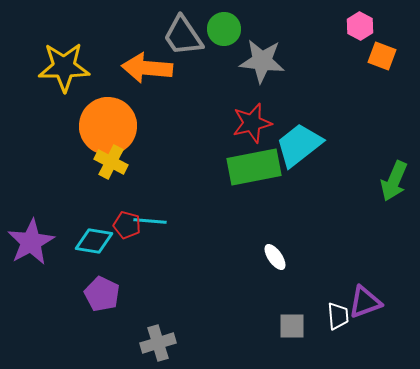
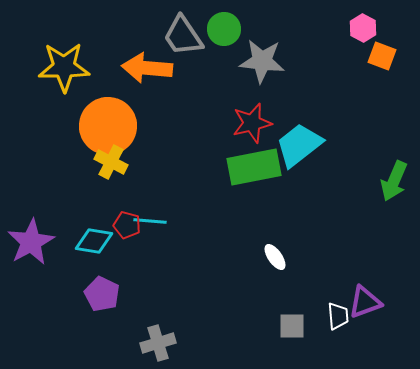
pink hexagon: moved 3 px right, 2 px down
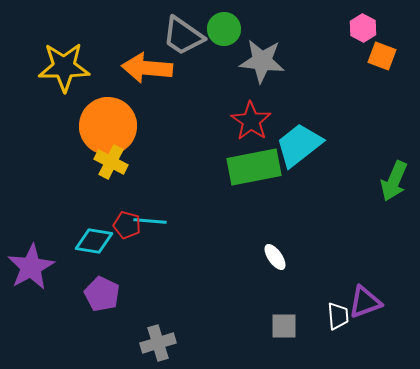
gray trapezoid: rotated 21 degrees counterclockwise
red star: moved 1 px left, 2 px up; rotated 24 degrees counterclockwise
purple star: moved 25 px down
gray square: moved 8 px left
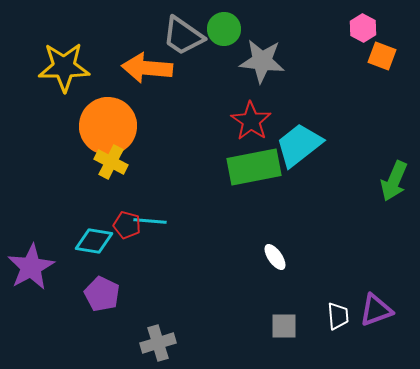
purple triangle: moved 11 px right, 8 px down
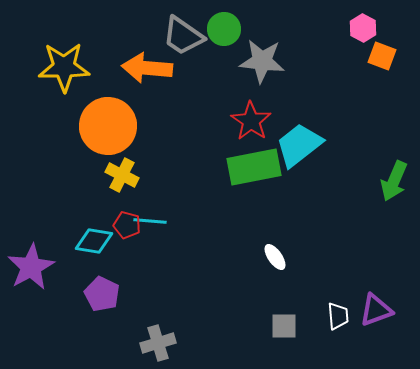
yellow cross: moved 11 px right, 13 px down
